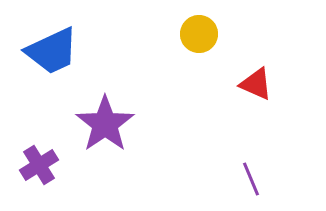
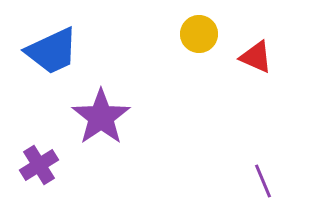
red triangle: moved 27 px up
purple star: moved 4 px left, 7 px up
purple line: moved 12 px right, 2 px down
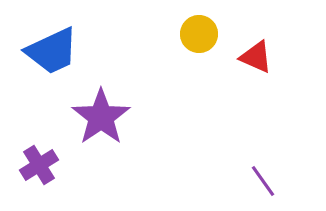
purple line: rotated 12 degrees counterclockwise
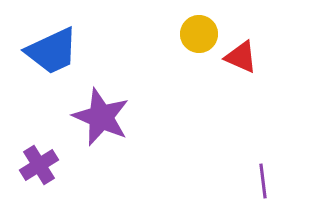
red triangle: moved 15 px left
purple star: rotated 14 degrees counterclockwise
purple line: rotated 28 degrees clockwise
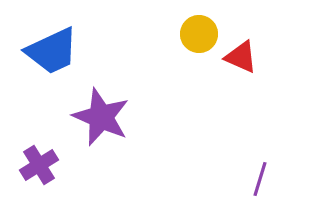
purple line: moved 3 px left, 2 px up; rotated 24 degrees clockwise
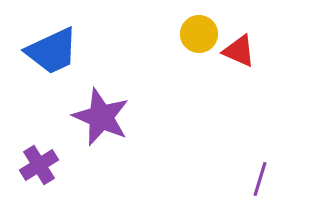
red triangle: moved 2 px left, 6 px up
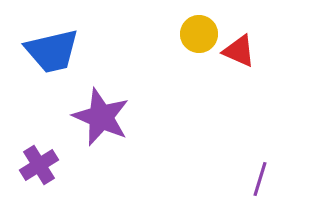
blue trapezoid: rotated 12 degrees clockwise
